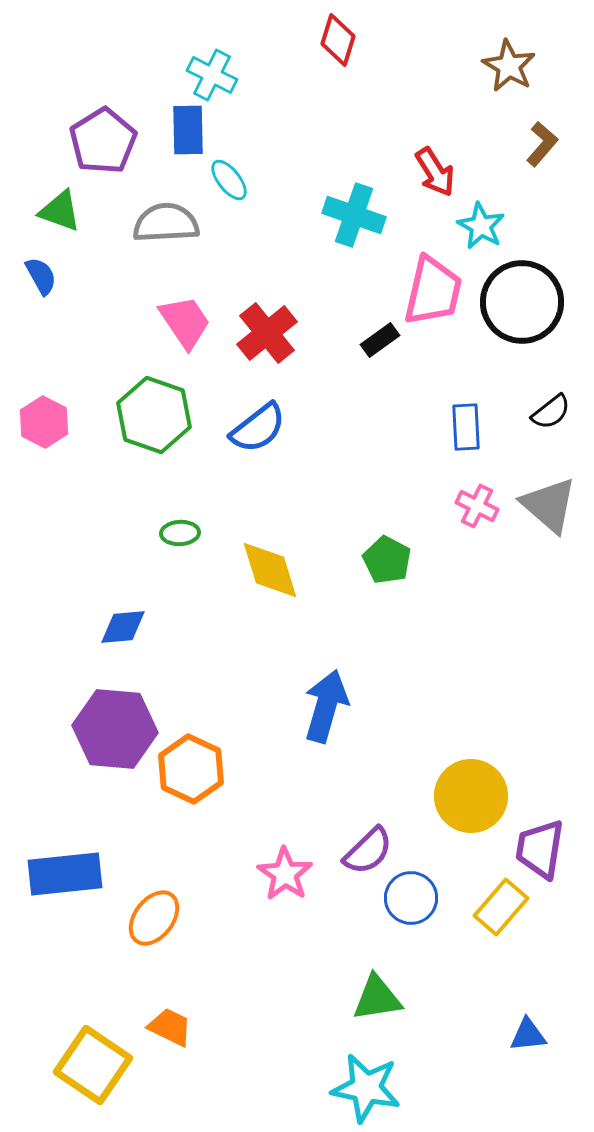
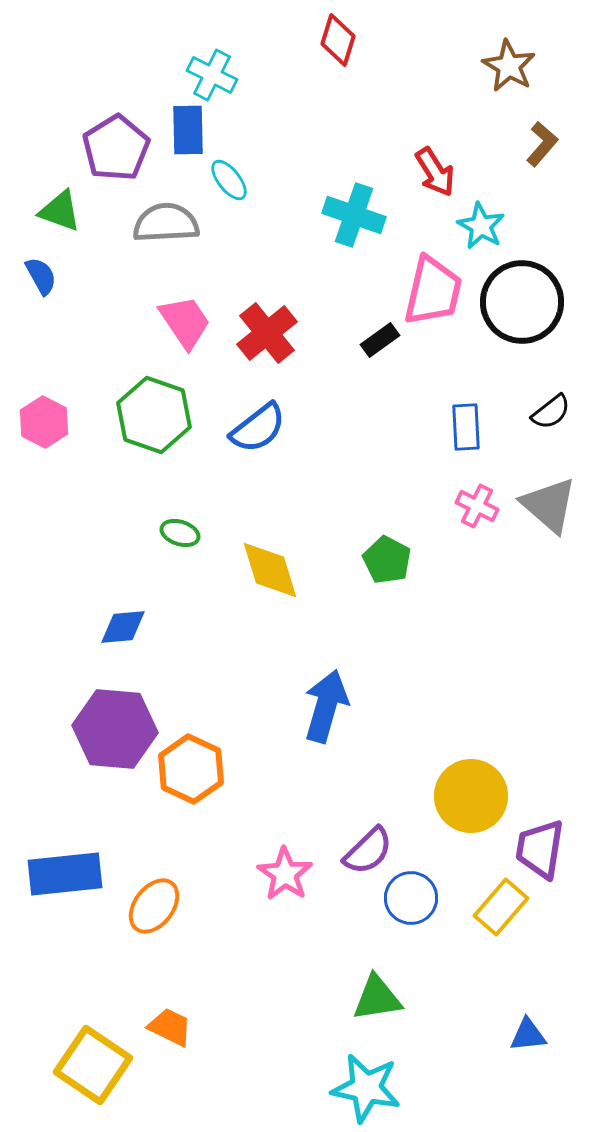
purple pentagon at (103, 141): moved 13 px right, 7 px down
green ellipse at (180, 533): rotated 21 degrees clockwise
orange ellipse at (154, 918): moved 12 px up
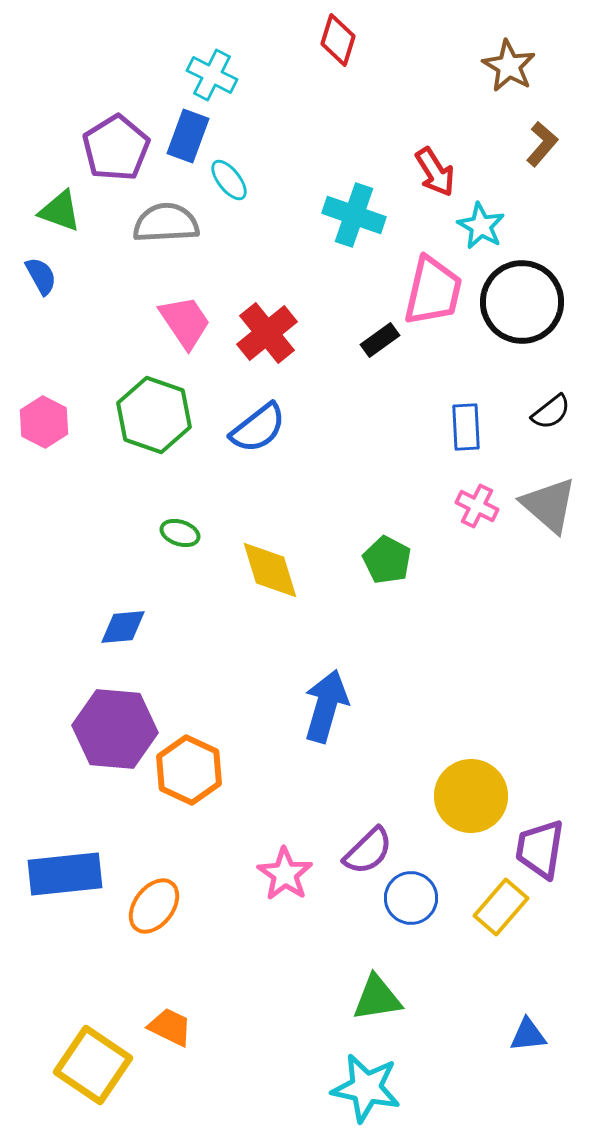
blue rectangle at (188, 130): moved 6 px down; rotated 21 degrees clockwise
orange hexagon at (191, 769): moved 2 px left, 1 px down
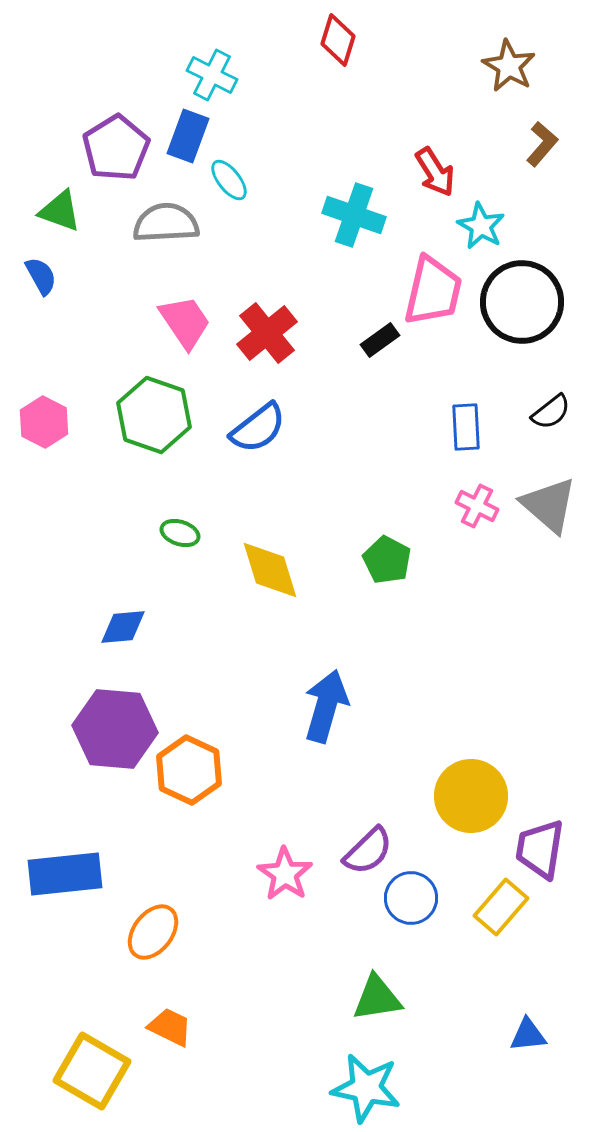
orange ellipse at (154, 906): moved 1 px left, 26 px down
yellow square at (93, 1065): moved 1 px left, 6 px down; rotated 4 degrees counterclockwise
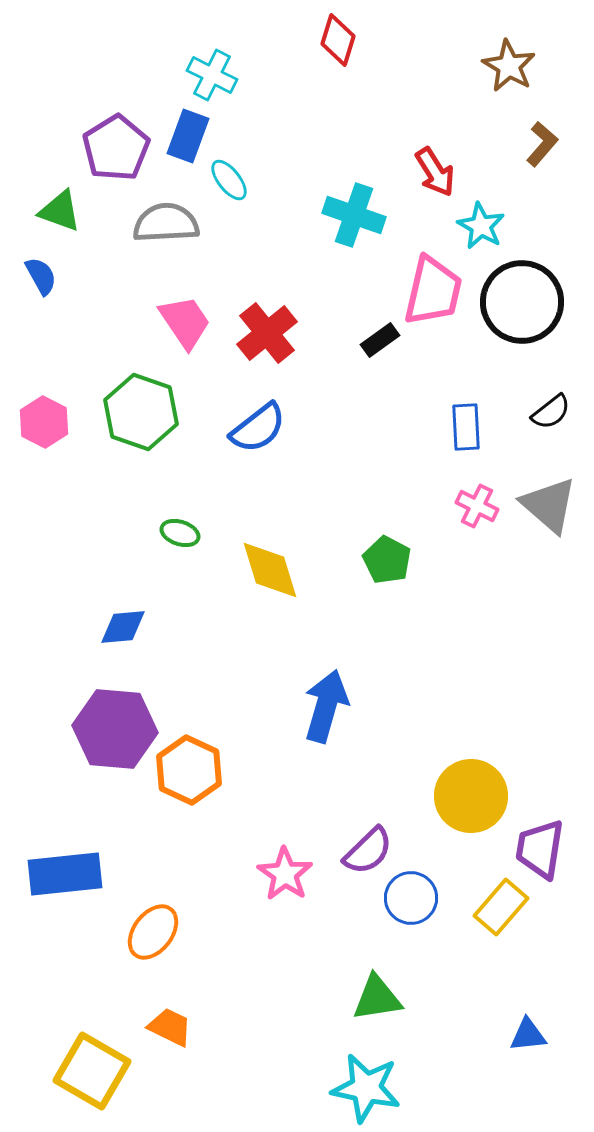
green hexagon at (154, 415): moved 13 px left, 3 px up
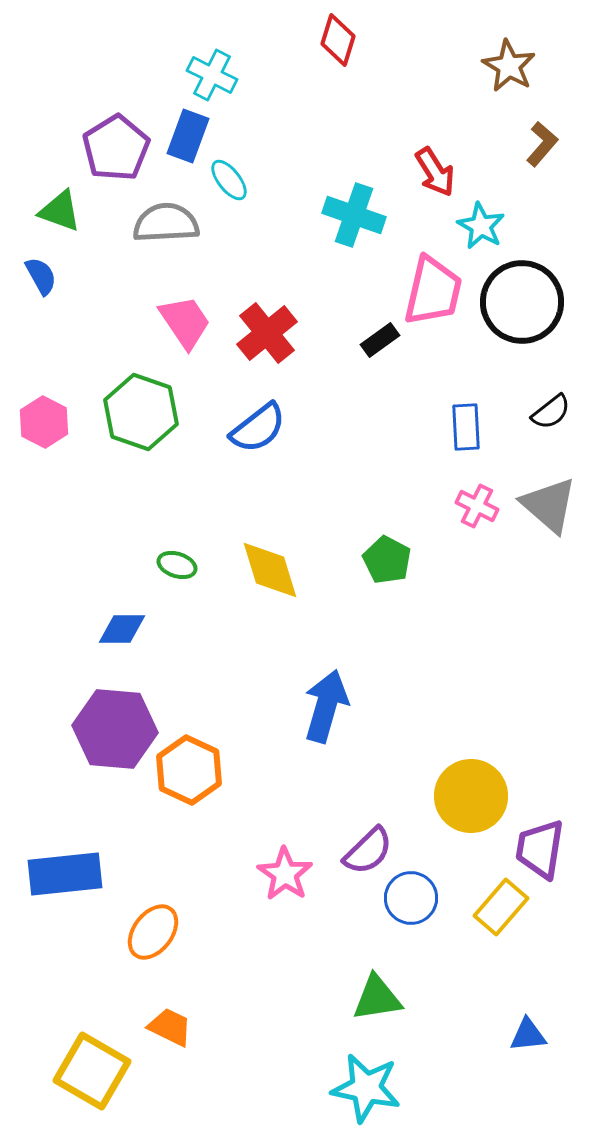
green ellipse at (180, 533): moved 3 px left, 32 px down
blue diamond at (123, 627): moved 1 px left, 2 px down; rotated 6 degrees clockwise
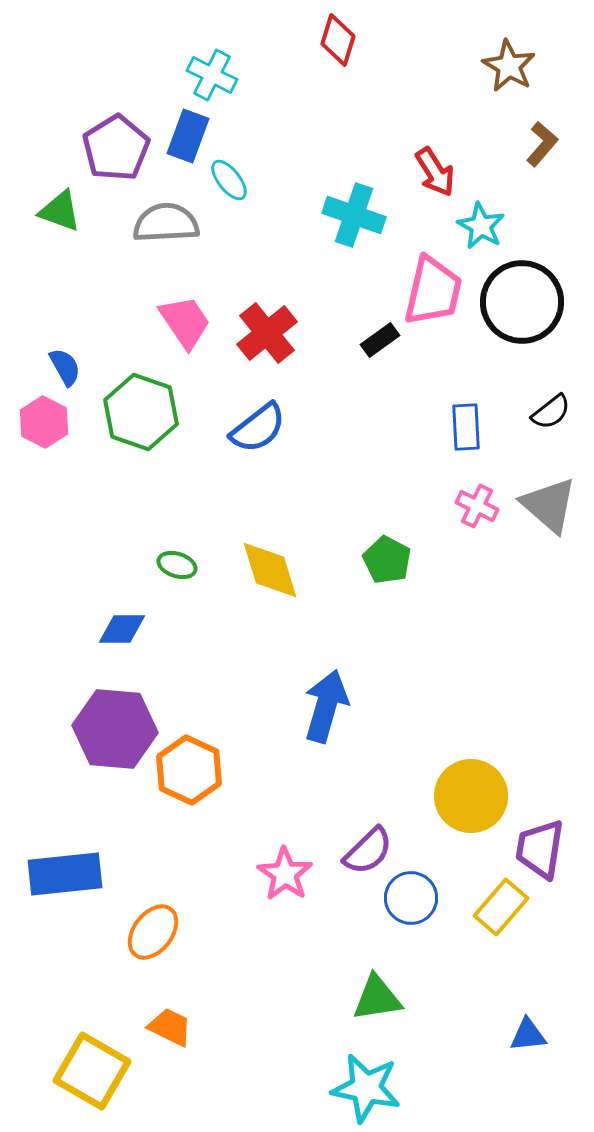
blue semicircle at (41, 276): moved 24 px right, 91 px down
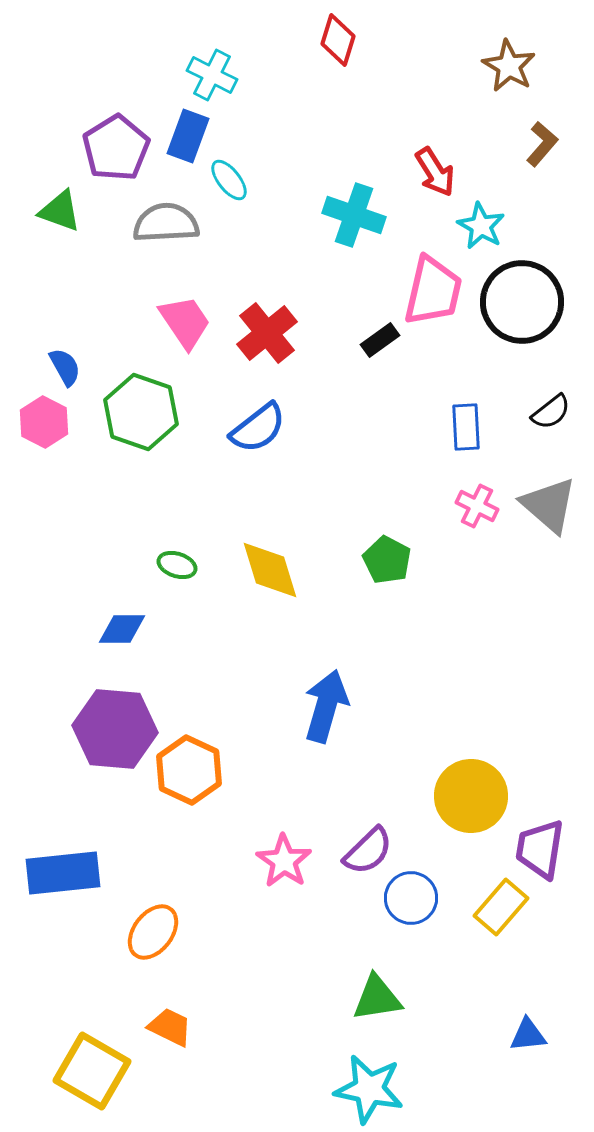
blue rectangle at (65, 874): moved 2 px left, 1 px up
pink star at (285, 874): moved 1 px left, 13 px up
cyan star at (366, 1088): moved 3 px right, 1 px down
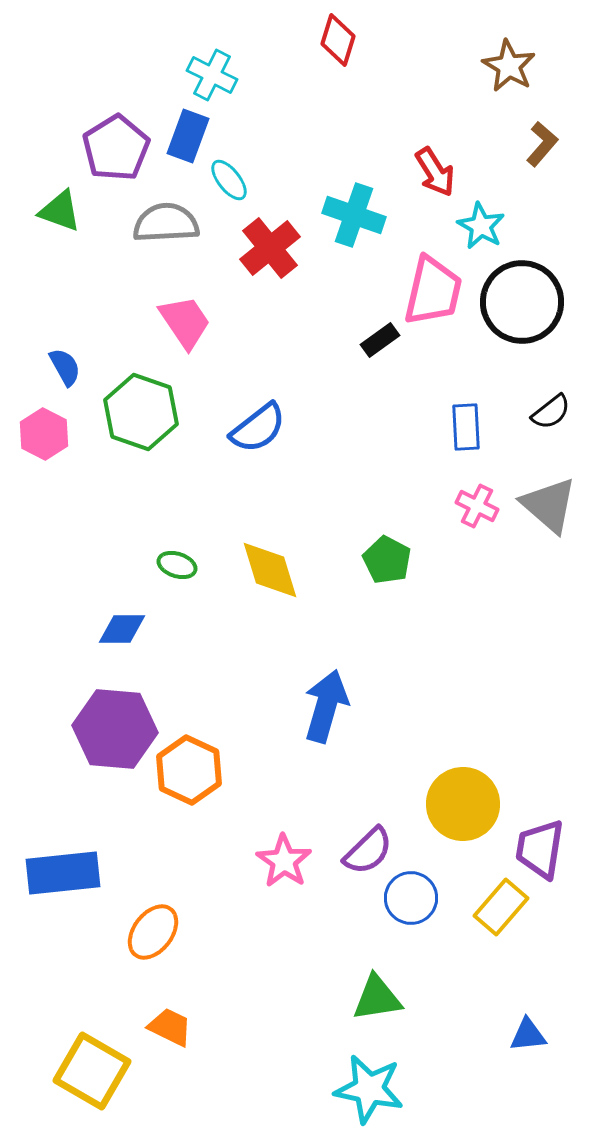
red cross at (267, 333): moved 3 px right, 85 px up
pink hexagon at (44, 422): moved 12 px down
yellow circle at (471, 796): moved 8 px left, 8 px down
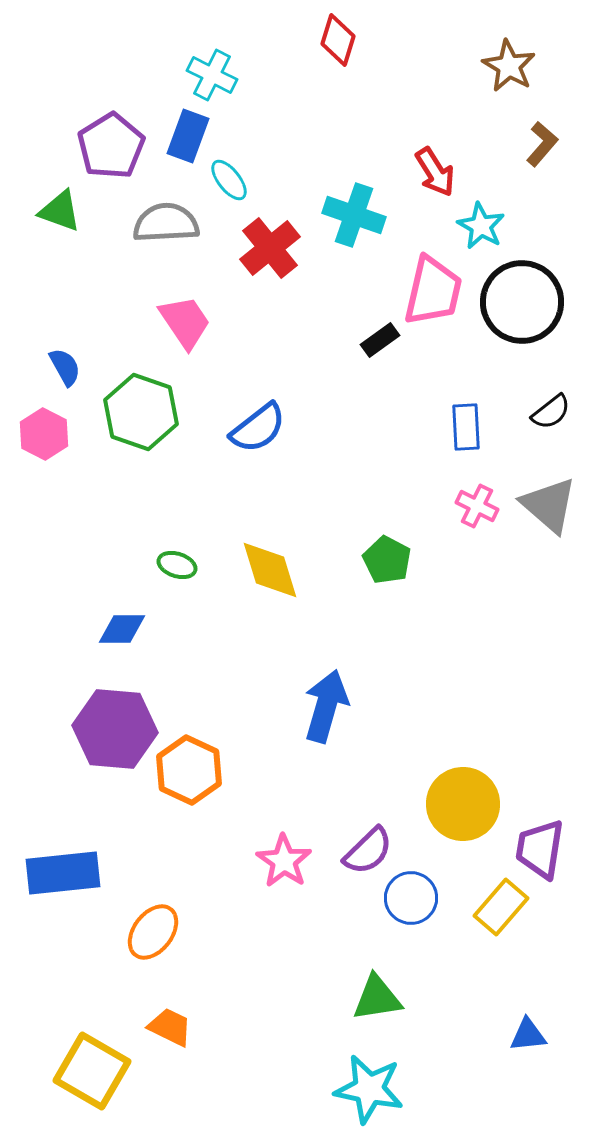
purple pentagon at (116, 148): moved 5 px left, 2 px up
